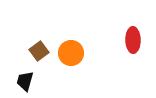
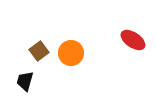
red ellipse: rotated 55 degrees counterclockwise
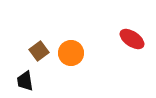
red ellipse: moved 1 px left, 1 px up
black trapezoid: rotated 25 degrees counterclockwise
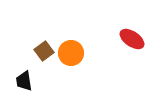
brown square: moved 5 px right
black trapezoid: moved 1 px left
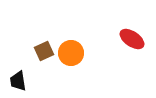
brown square: rotated 12 degrees clockwise
black trapezoid: moved 6 px left
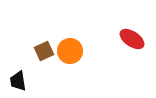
orange circle: moved 1 px left, 2 px up
